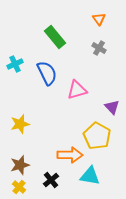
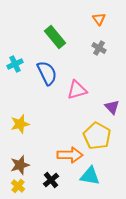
yellow cross: moved 1 px left, 1 px up
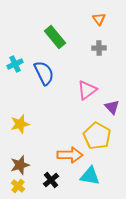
gray cross: rotated 32 degrees counterclockwise
blue semicircle: moved 3 px left
pink triangle: moved 10 px right; rotated 20 degrees counterclockwise
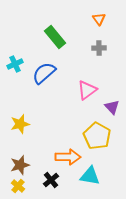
blue semicircle: rotated 105 degrees counterclockwise
orange arrow: moved 2 px left, 2 px down
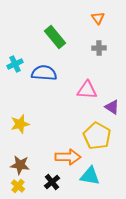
orange triangle: moved 1 px left, 1 px up
blue semicircle: rotated 45 degrees clockwise
pink triangle: rotated 40 degrees clockwise
purple triangle: rotated 14 degrees counterclockwise
brown star: rotated 24 degrees clockwise
black cross: moved 1 px right, 2 px down
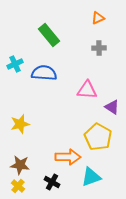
orange triangle: rotated 40 degrees clockwise
green rectangle: moved 6 px left, 2 px up
yellow pentagon: moved 1 px right, 1 px down
cyan triangle: moved 1 px right, 1 px down; rotated 30 degrees counterclockwise
black cross: rotated 21 degrees counterclockwise
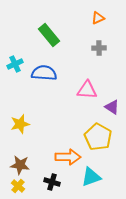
black cross: rotated 14 degrees counterclockwise
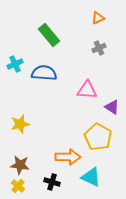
gray cross: rotated 24 degrees counterclockwise
cyan triangle: rotated 45 degrees clockwise
